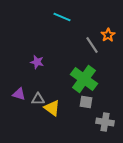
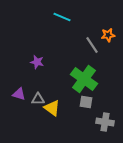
orange star: rotated 24 degrees clockwise
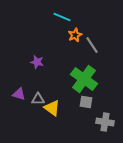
orange star: moved 33 px left; rotated 16 degrees counterclockwise
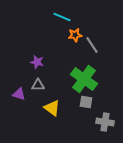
orange star: rotated 16 degrees clockwise
gray triangle: moved 14 px up
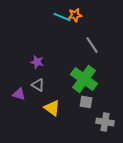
orange star: moved 20 px up
gray triangle: rotated 32 degrees clockwise
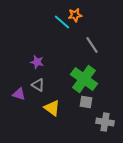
cyan line: moved 5 px down; rotated 18 degrees clockwise
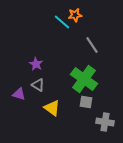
purple star: moved 1 px left, 2 px down; rotated 16 degrees clockwise
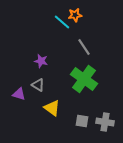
gray line: moved 8 px left, 2 px down
purple star: moved 5 px right, 3 px up; rotated 16 degrees counterclockwise
gray square: moved 4 px left, 19 px down
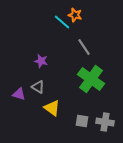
orange star: rotated 24 degrees clockwise
green cross: moved 7 px right
gray triangle: moved 2 px down
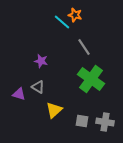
yellow triangle: moved 2 px right, 2 px down; rotated 42 degrees clockwise
